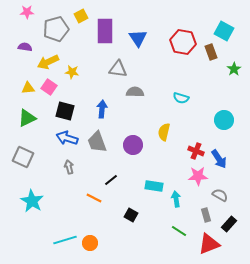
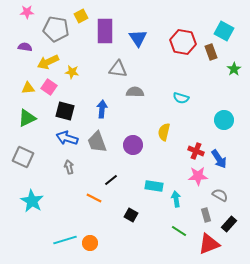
gray pentagon at (56, 29): rotated 25 degrees clockwise
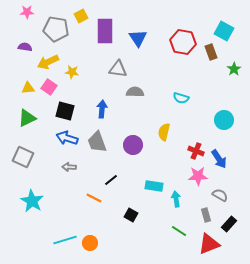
gray arrow at (69, 167): rotated 72 degrees counterclockwise
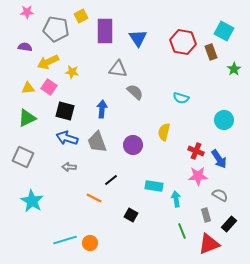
gray semicircle at (135, 92): rotated 42 degrees clockwise
green line at (179, 231): moved 3 px right; rotated 35 degrees clockwise
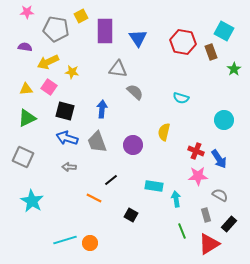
yellow triangle at (28, 88): moved 2 px left, 1 px down
red triangle at (209, 244): rotated 10 degrees counterclockwise
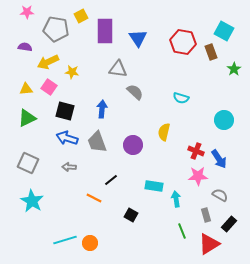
gray square at (23, 157): moved 5 px right, 6 px down
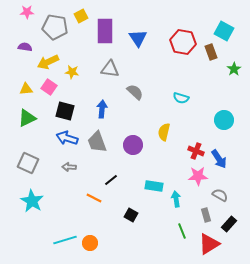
gray pentagon at (56, 29): moved 1 px left, 2 px up
gray triangle at (118, 69): moved 8 px left
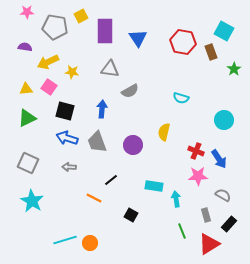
gray semicircle at (135, 92): moved 5 px left, 1 px up; rotated 108 degrees clockwise
gray semicircle at (220, 195): moved 3 px right
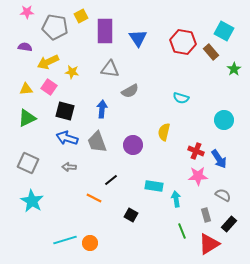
brown rectangle at (211, 52): rotated 21 degrees counterclockwise
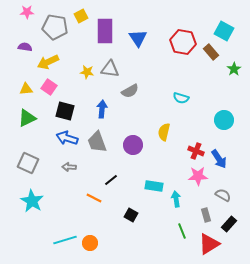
yellow star at (72, 72): moved 15 px right
